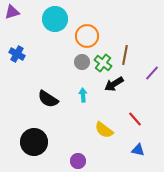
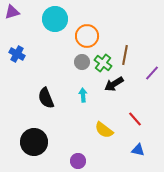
black semicircle: moved 2 px left, 1 px up; rotated 35 degrees clockwise
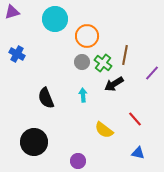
blue triangle: moved 3 px down
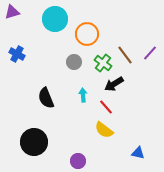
orange circle: moved 2 px up
brown line: rotated 48 degrees counterclockwise
gray circle: moved 8 px left
purple line: moved 2 px left, 20 px up
red line: moved 29 px left, 12 px up
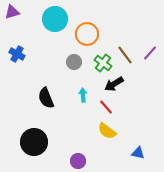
yellow semicircle: moved 3 px right, 1 px down
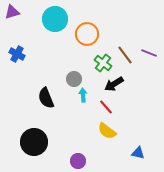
purple line: moved 1 px left; rotated 70 degrees clockwise
gray circle: moved 17 px down
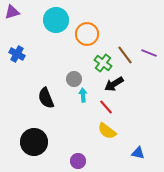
cyan circle: moved 1 px right, 1 px down
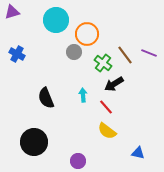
gray circle: moved 27 px up
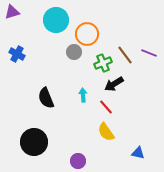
green cross: rotated 30 degrees clockwise
yellow semicircle: moved 1 px left, 1 px down; rotated 18 degrees clockwise
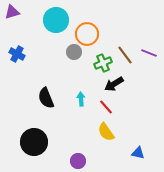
cyan arrow: moved 2 px left, 4 px down
